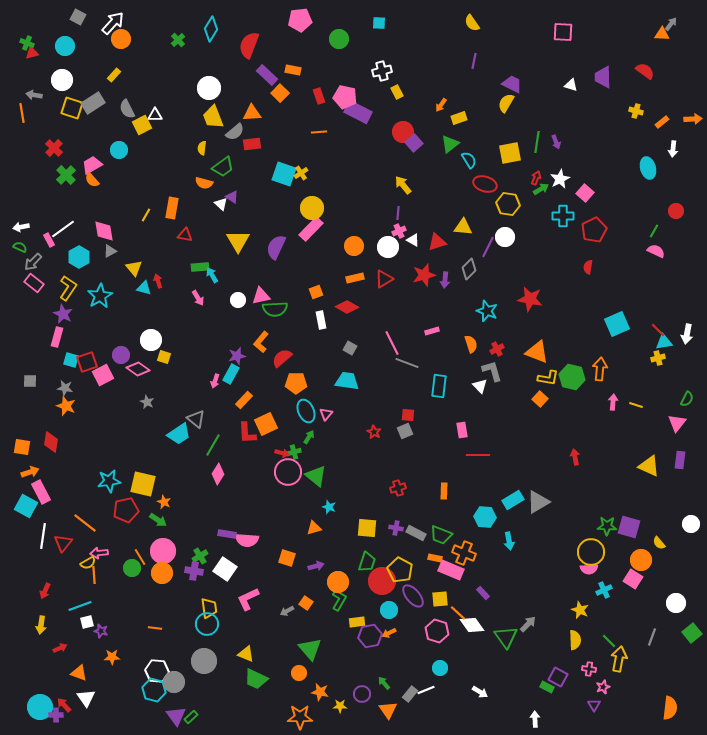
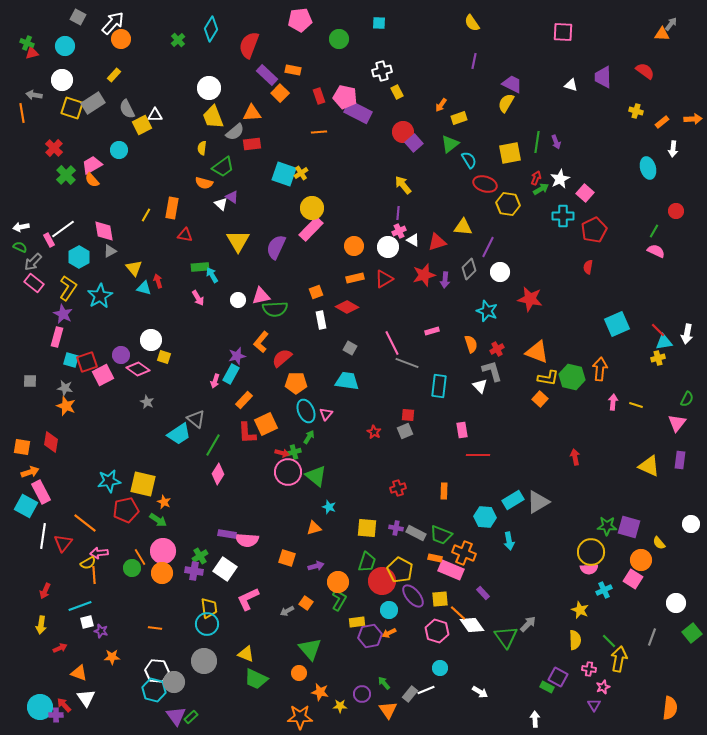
white circle at (505, 237): moved 5 px left, 35 px down
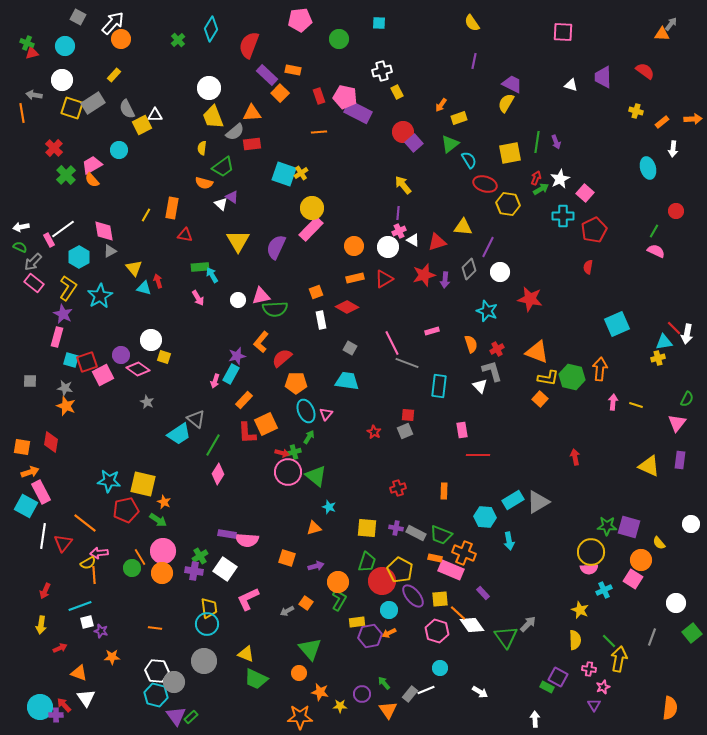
red line at (658, 330): moved 16 px right, 2 px up
cyan star at (109, 481): rotated 15 degrees clockwise
cyan hexagon at (154, 690): moved 2 px right, 5 px down
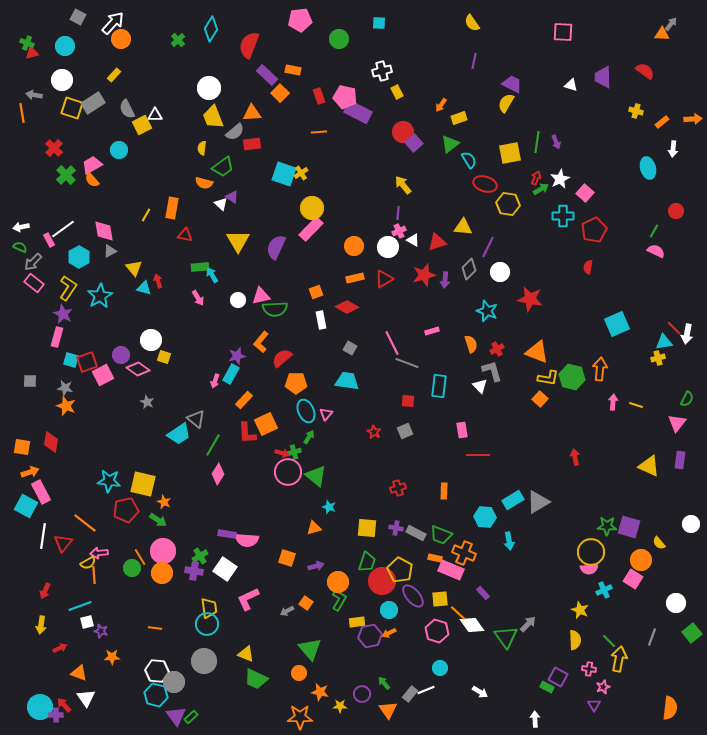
red square at (408, 415): moved 14 px up
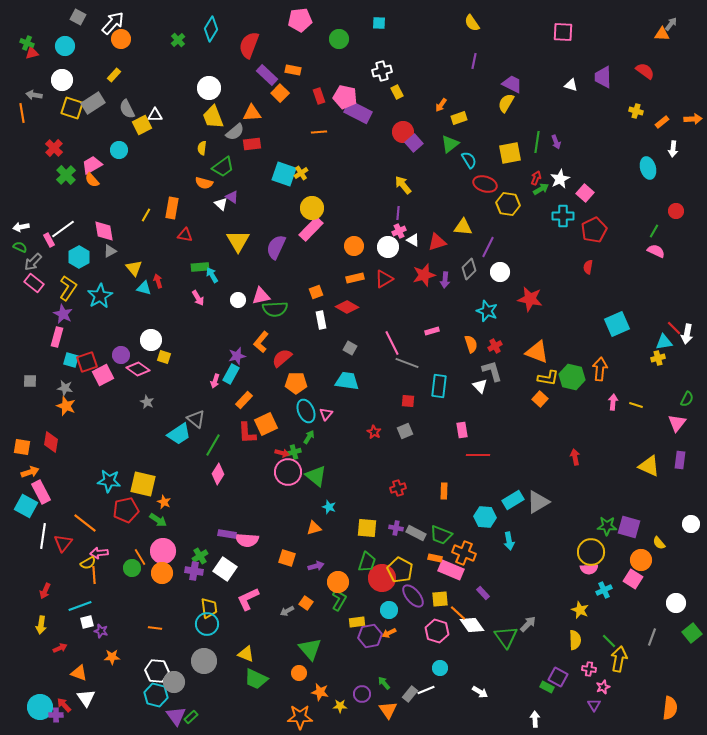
red cross at (497, 349): moved 2 px left, 3 px up
red circle at (382, 581): moved 3 px up
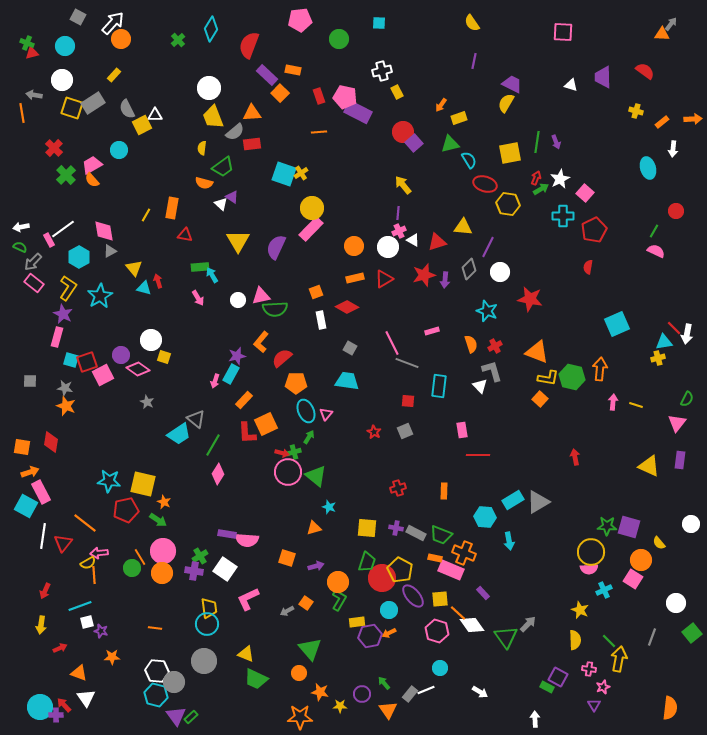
green triangle at (450, 144): rotated 24 degrees clockwise
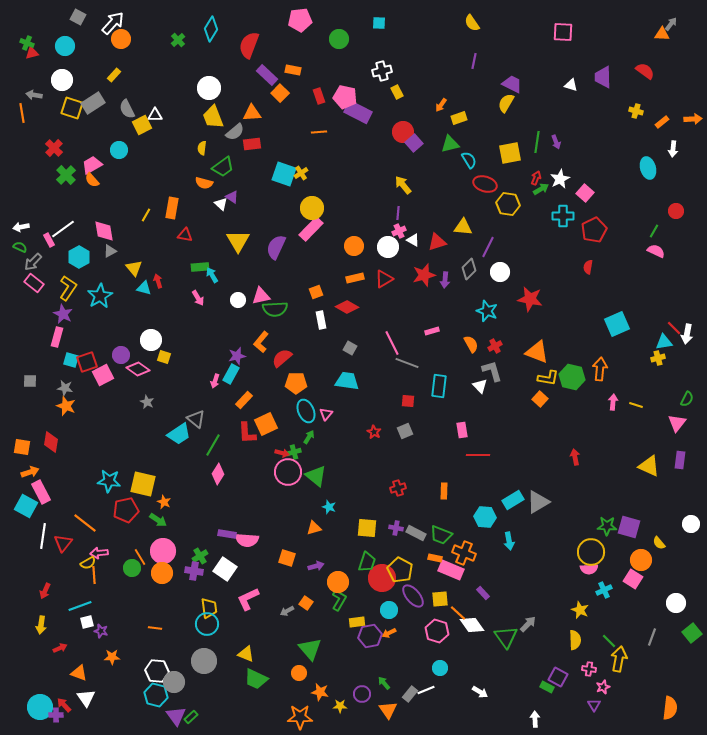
orange semicircle at (471, 344): rotated 12 degrees counterclockwise
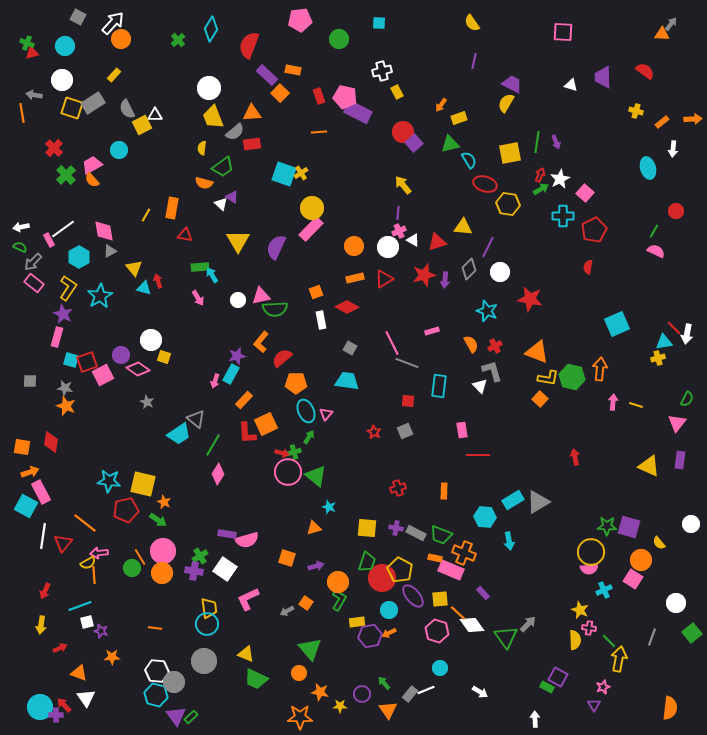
red arrow at (536, 178): moved 4 px right, 3 px up
pink semicircle at (247, 540): rotated 20 degrees counterclockwise
pink cross at (589, 669): moved 41 px up
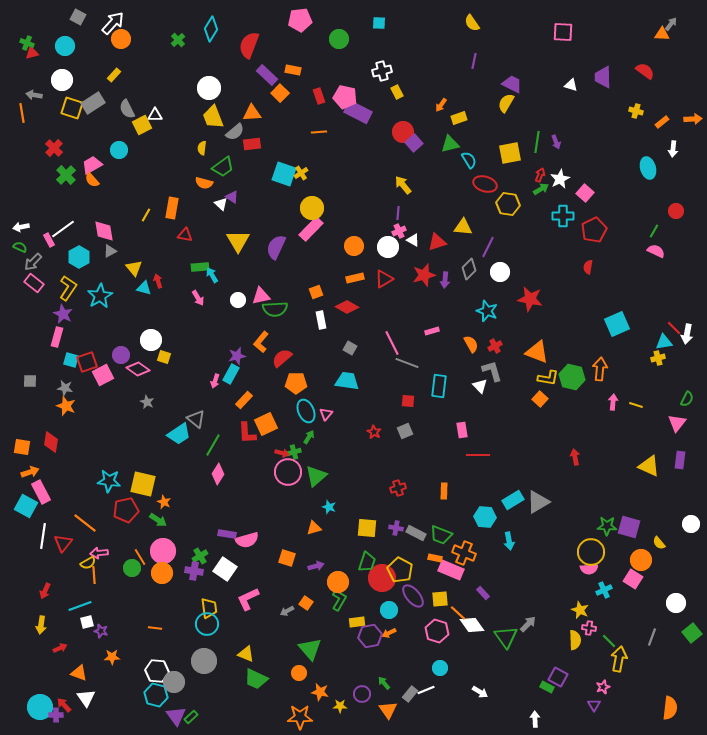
green triangle at (316, 476): rotated 40 degrees clockwise
